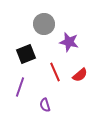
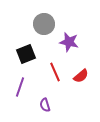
red semicircle: moved 1 px right, 1 px down
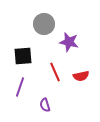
black square: moved 3 px left, 2 px down; rotated 18 degrees clockwise
red semicircle: rotated 28 degrees clockwise
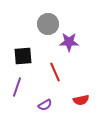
gray circle: moved 4 px right
purple star: rotated 12 degrees counterclockwise
red semicircle: moved 24 px down
purple line: moved 3 px left
purple semicircle: rotated 104 degrees counterclockwise
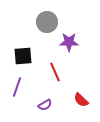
gray circle: moved 1 px left, 2 px up
red semicircle: rotated 56 degrees clockwise
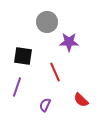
black square: rotated 12 degrees clockwise
purple semicircle: rotated 144 degrees clockwise
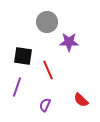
red line: moved 7 px left, 2 px up
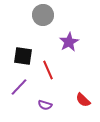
gray circle: moved 4 px left, 7 px up
purple star: rotated 30 degrees counterclockwise
purple line: moved 2 px right; rotated 24 degrees clockwise
red semicircle: moved 2 px right
purple semicircle: rotated 96 degrees counterclockwise
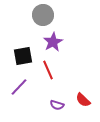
purple star: moved 16 px left
black square: rotated 18 degrees counterclockwise
purple semicircle: moved 12 px right
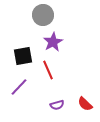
red semicircle: moved 2 px right, 4 px down
purple semicircle: rotated 32 degrees counterclockwise
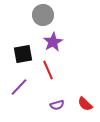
black square: moved 2 px up
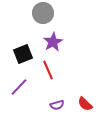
gray circle: moved 2 px up
black square: rotated 12 degrees counterclockwise
